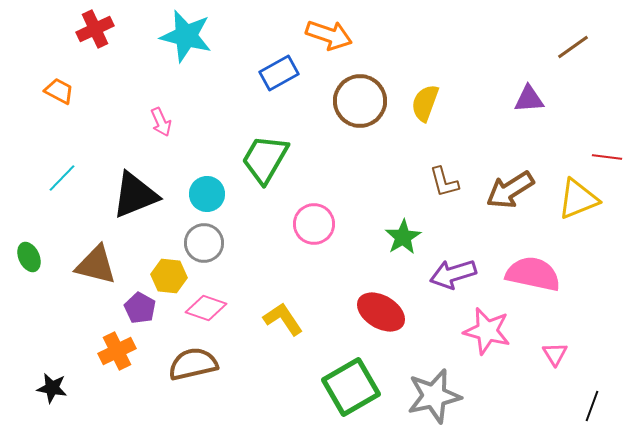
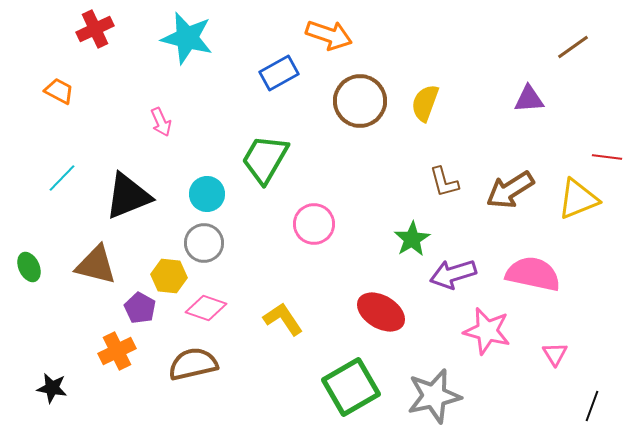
cyan star: moved 1 px right, 2 px down
black triangle: moved 7 px left, 1 px down
green star: moved 9 px right, 2 px down
green ellipse: moved 10 px down
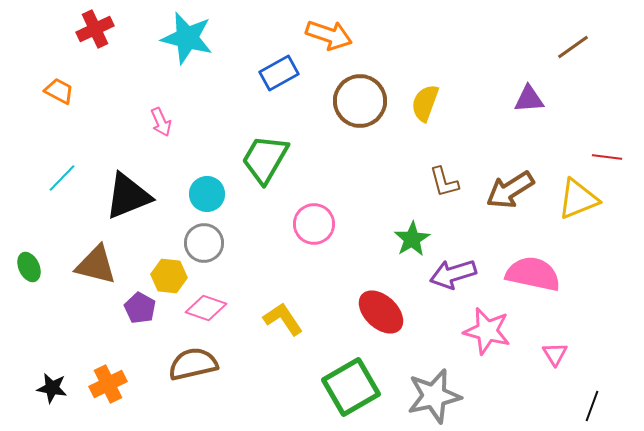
red ellipse: rotated 12 degrees clockwise
orange cross: moved 9 px left, 33 px down
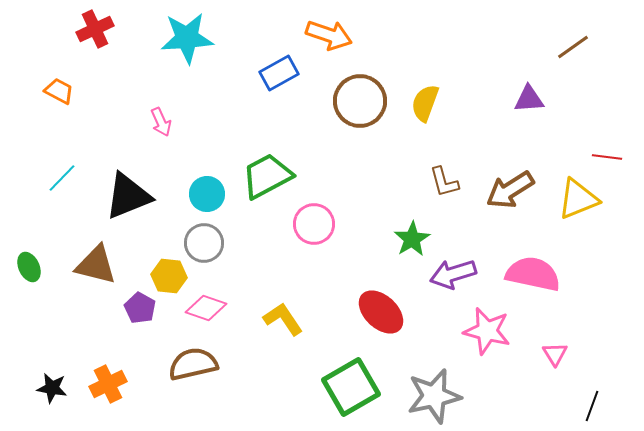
cyan star: rotated 18 degrees counterclockwise
green trapezoid: moved 2 px right, 17 px down; rotated 32 degrees clockwise
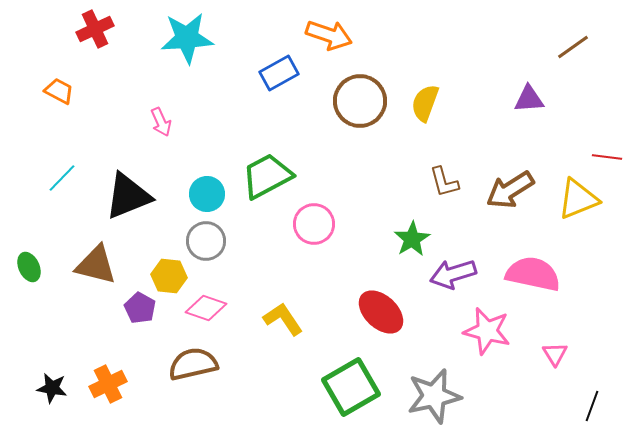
gray circle: moved 2 px right, 2 px up
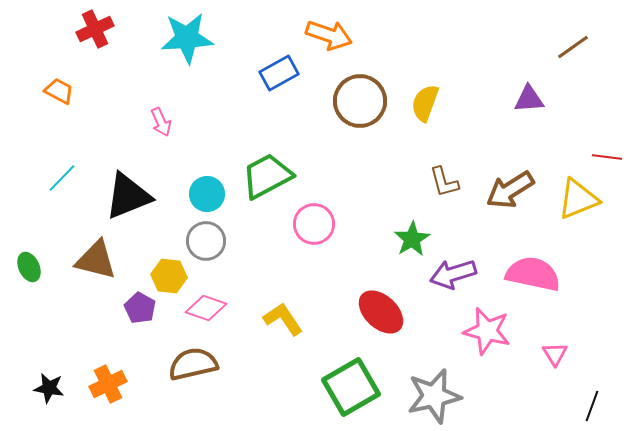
brown triangle: moved 5 px up
black star: moved 3 px left
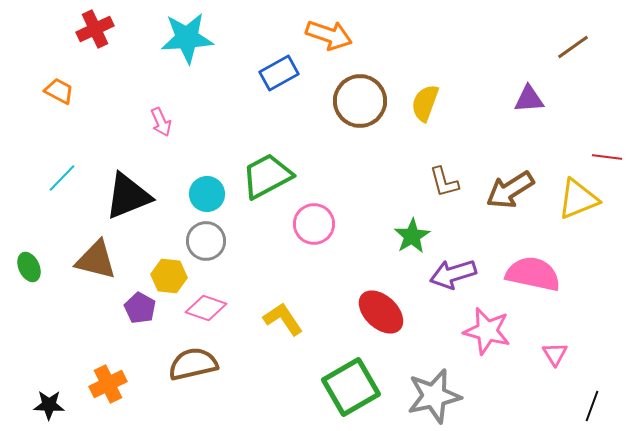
green star: moved 3 px up
black star: moved 17 px down; rotated 8 degrees counterclockwise
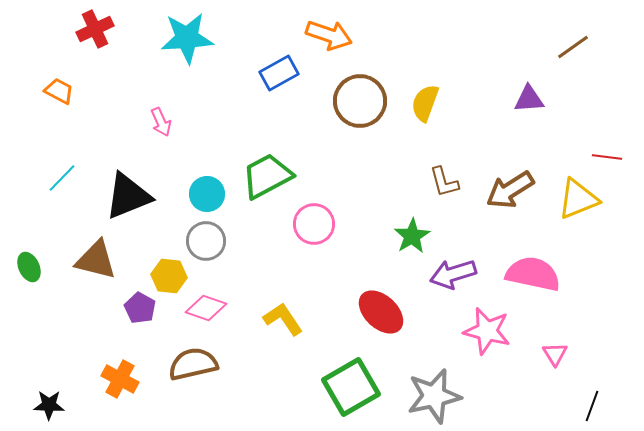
orange cross: moved 12 px right, 5 px up; rotated 36 degrees counterclockwise
